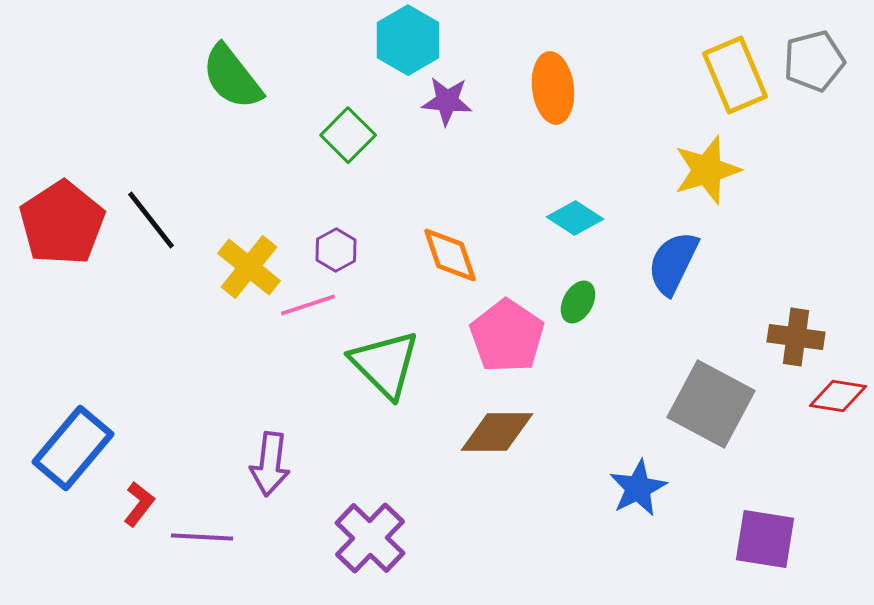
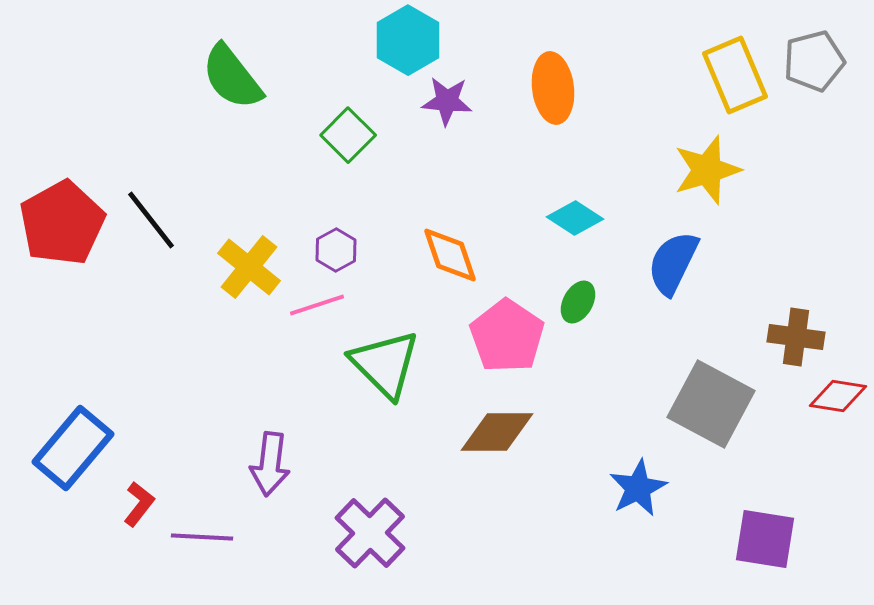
red pentagon: rotated 4 degrees clockwise
pink line: moved 9 px right
purple cross: moved 5 px up
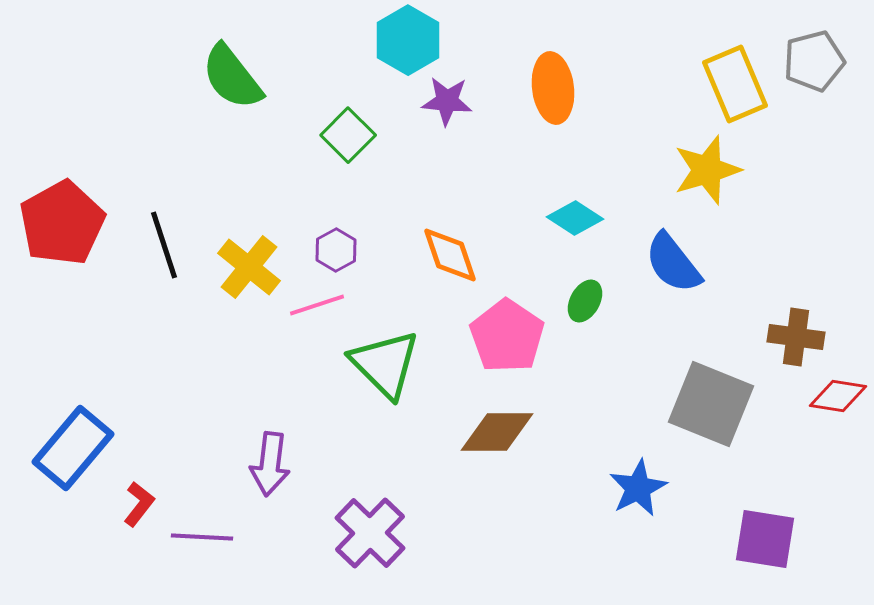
yellow rectangle: moved 9 px down
black line: moved 13 px right, 25 px down; rotated 20 degrees clockwise
blue semicircle: rotated 64 degrees counterclockwise
green ellipse: moved 7 px right, 1 px up
gray square: rotated 6 degrees counterclockwise
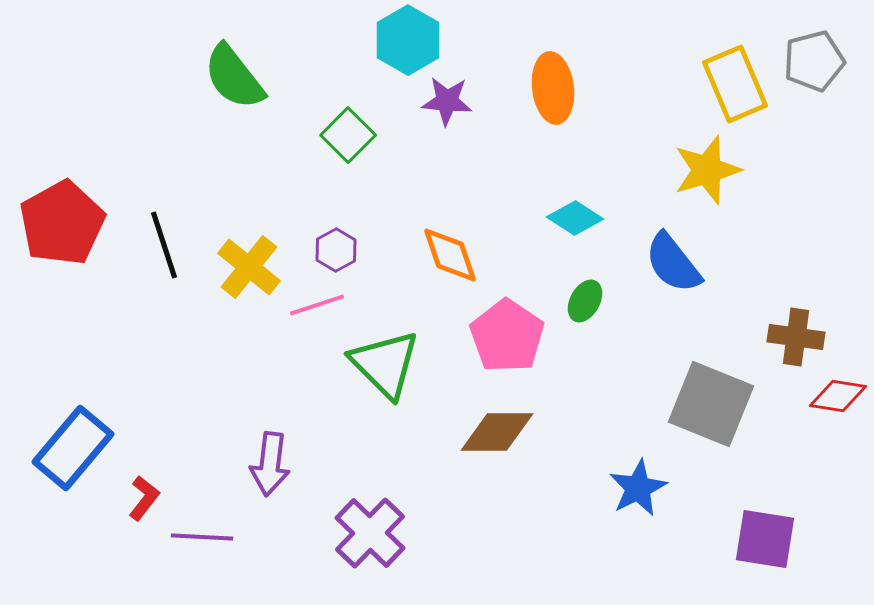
green semicircle: moved 2 px right
red L-shape: moved 5 px right, 6 px up
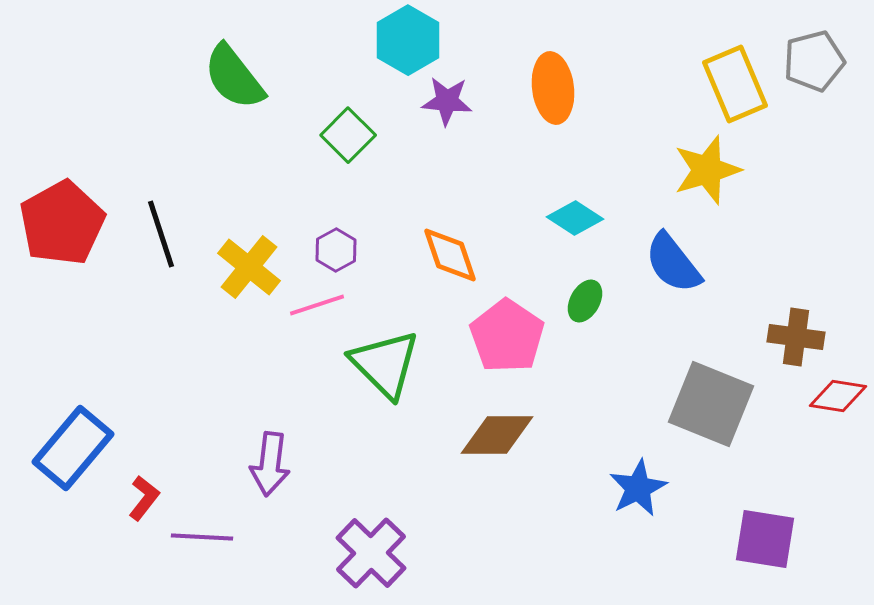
black line: moved 3 px left, 11 px up
brown diamond: moved 3 px down
purple cross: moved 1 px right, 20 px down
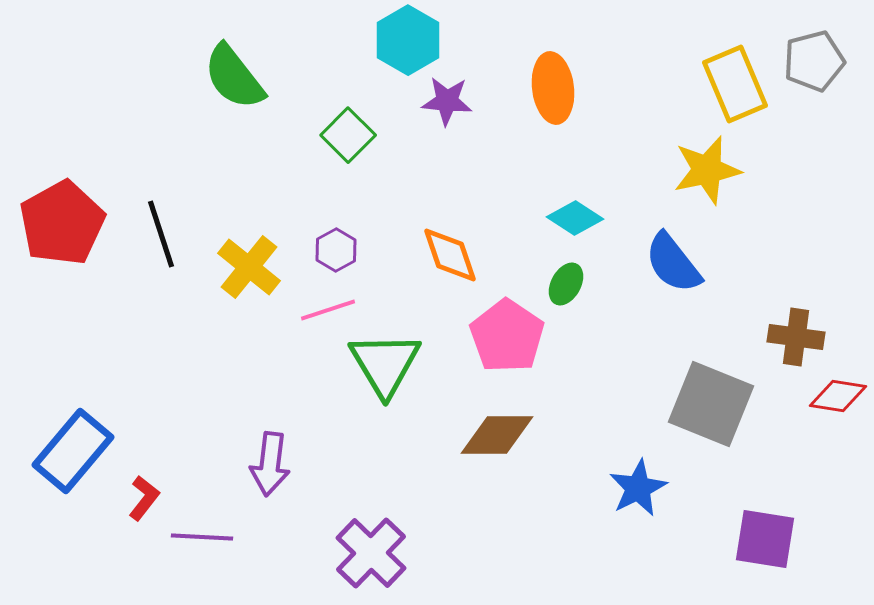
yellow star: rotated 4 degrees clockwise
green ellipse: moved 19 px left, 17 px up
pink line: moved 11 px right, 5 px down
green triangle: rotated 14 degrees clockwise
blue rectangle: moved 3 px down
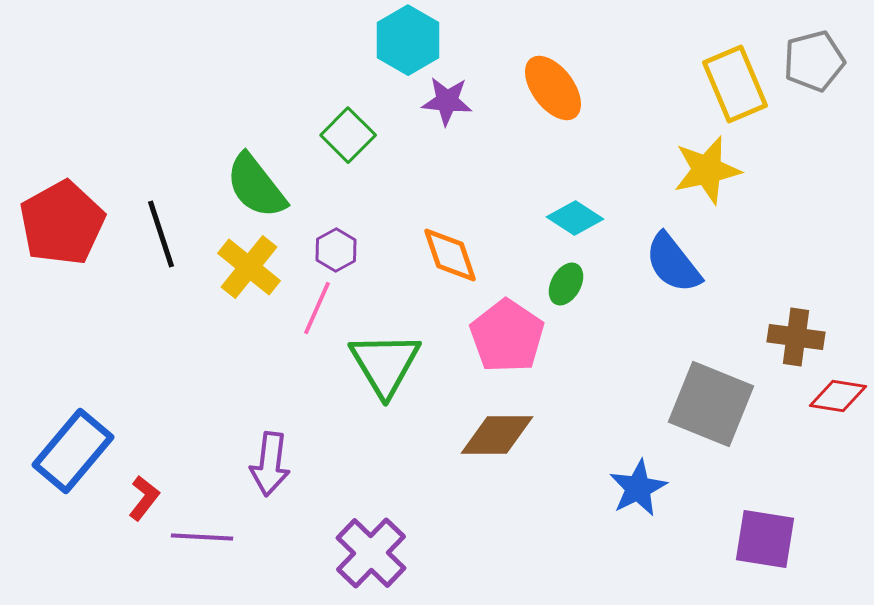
green semicircle: moved 22 px right, 109 px down
orange ellipse: rotated 30 degrees counterclockwise
pink line: moved 11 px left, 2 px up; rotated 48 degrees counterclockwise
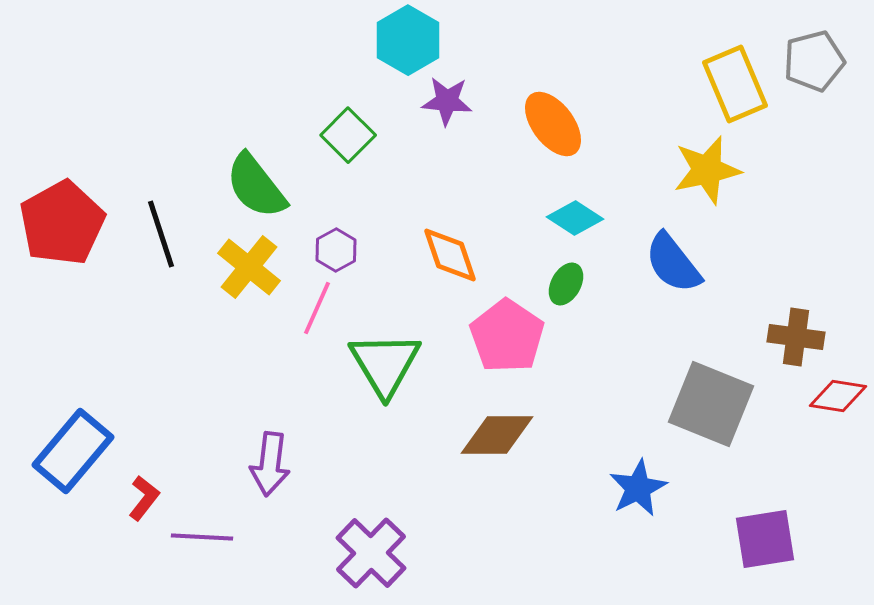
orange ellipse: moved 36 px down
purple square: rotated 18 degrees counterclockwise
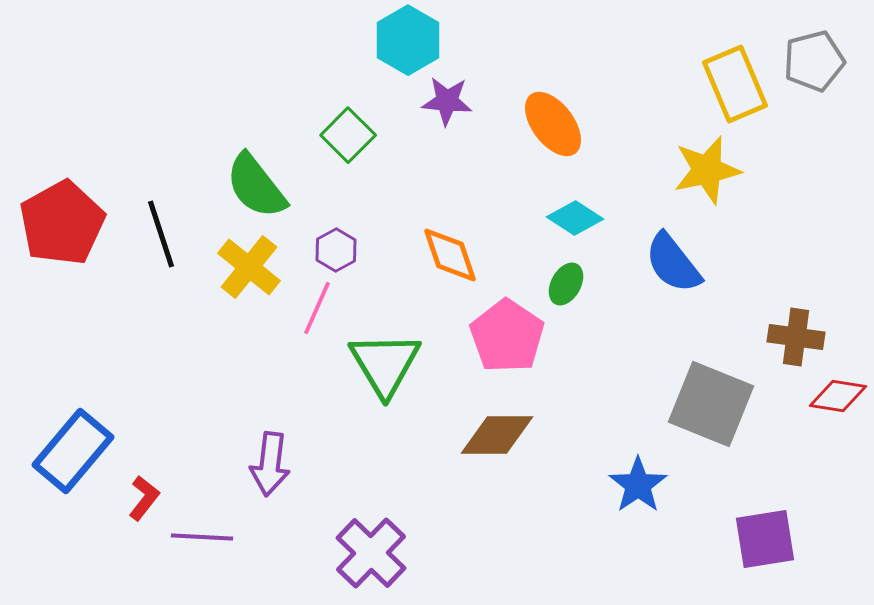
blue star: moved 3 px up; rotated 8 degrees counterclockwise
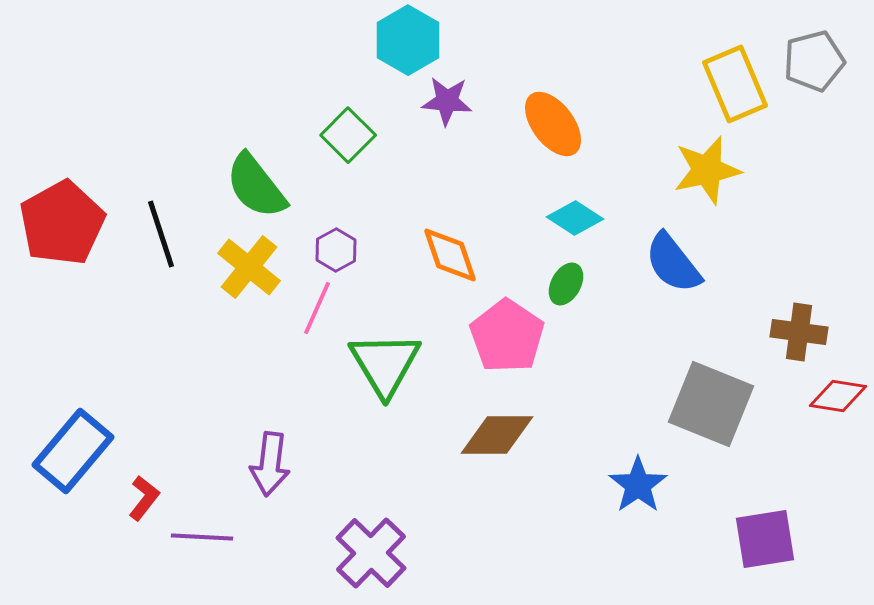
brown cross: moved 3 px right, 5 px up
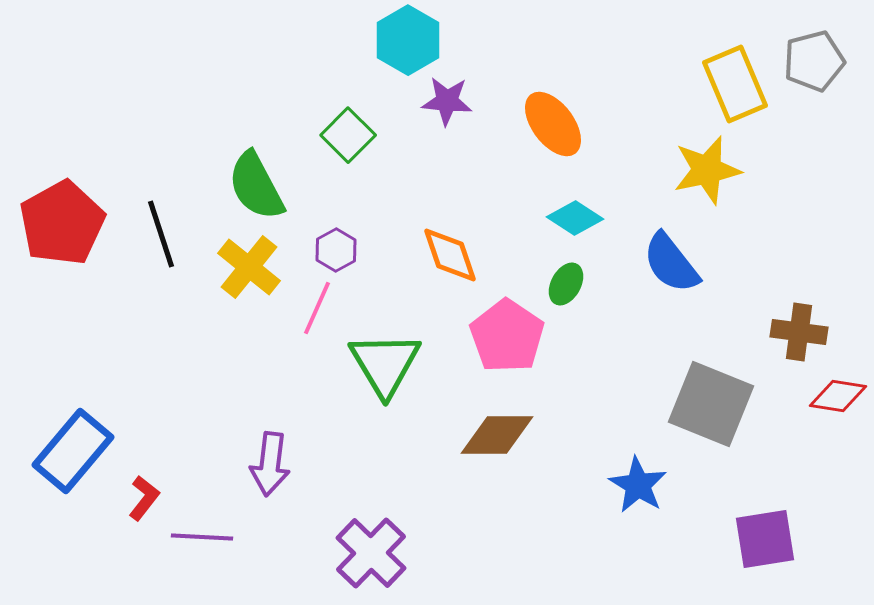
green semicircle: rotated 10 degrees clockwise
blue semicircle: moved 2 px left
blue star: rotated 6 degrees counterclockwise
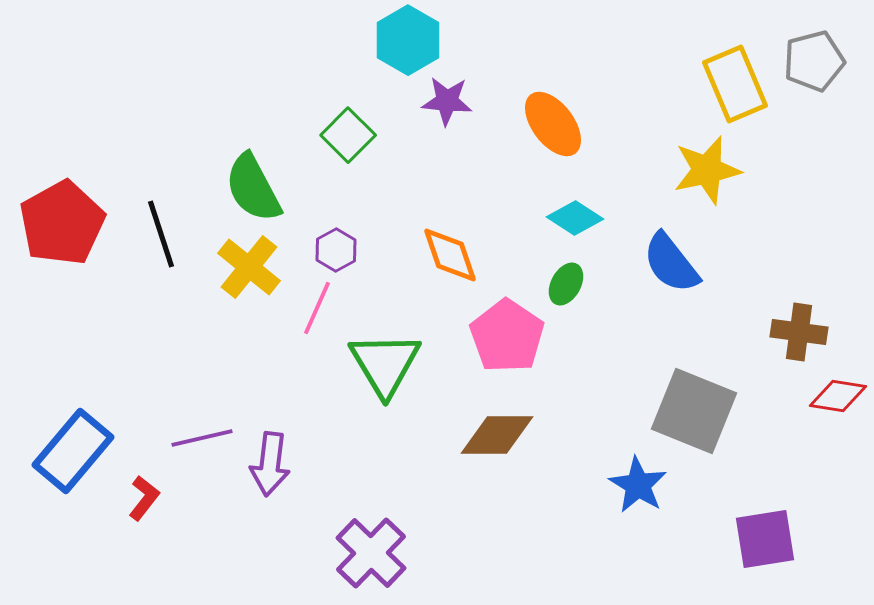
green semicircle: moved 3 px left, 2 px down
gray square: moved 17 px left, 7 px down
purple line: moved 99 px up; rotated 16 degrees counterclockwise
